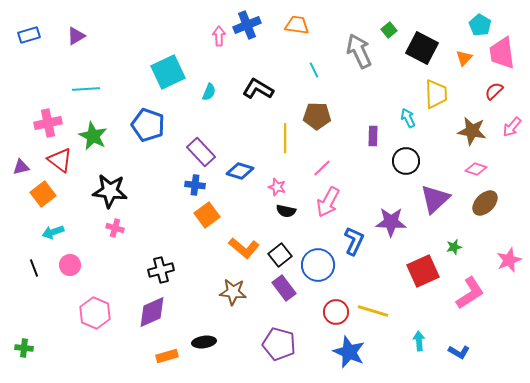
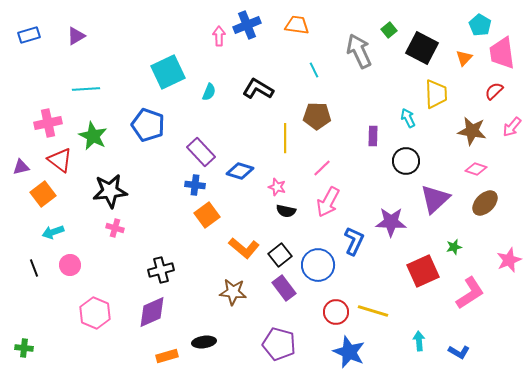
black star at (110, 191): rotated 12 degrees counterclockwise
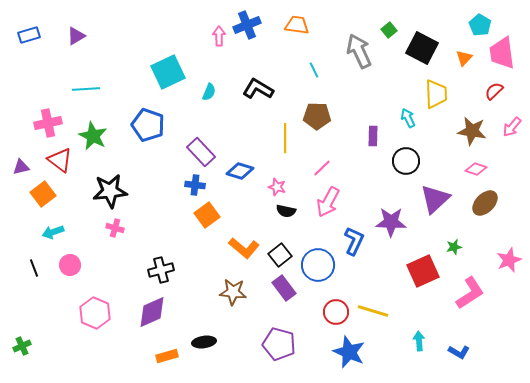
green cross at (24, 348): moved 2 px left, 2 px up; rotated 30 degrees counterclockwise
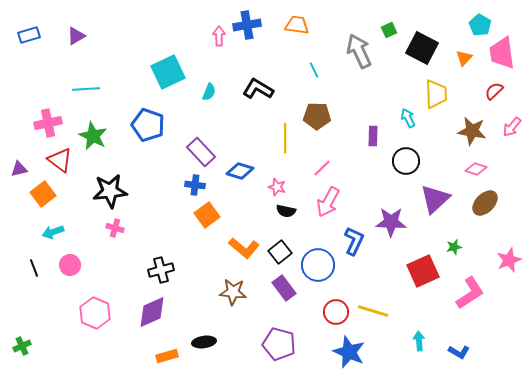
blue cross at (247, 25): rotated 12 degrees clockwise
green square at (389, 30): rotated 14 degrees clockwise
purple triangle at (21, 167): moved 2 px left, 2 px down
black square at (280, 255): moved 3 px up
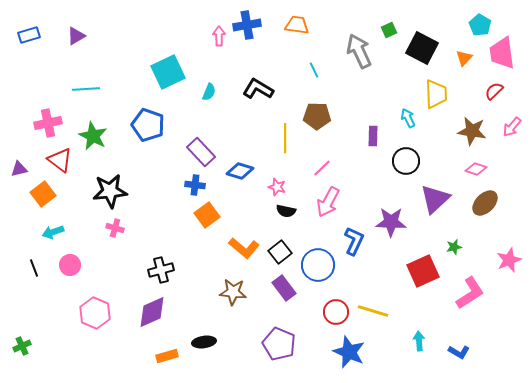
purple pentagon at (279, 344): rotated 8 degrees clockwise
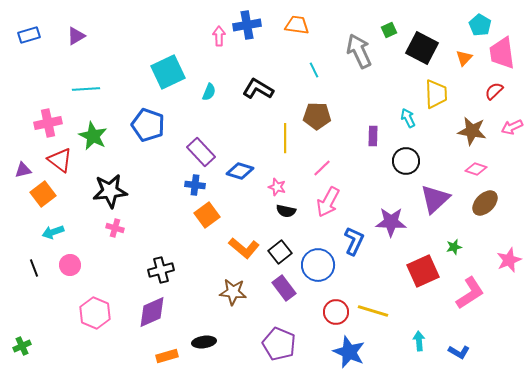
pink arrow at (512, 127): rotated 25 degrees clockwise
purple triangle at (19, 169): moved 4 px right, 1 px down
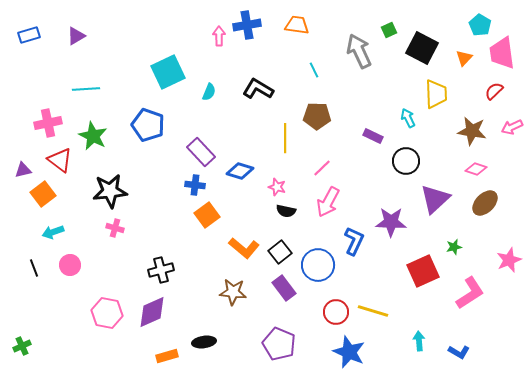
purple rectangle at (373, 136): rotated 66 degrees counterclockwise
pink hexagon at (95, 313): moved 12 px right; rotated 12 degrees counterclockwise
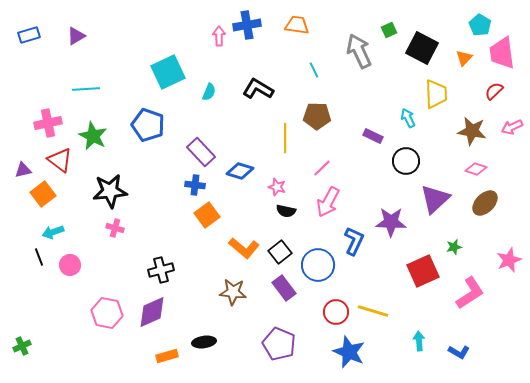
black line at (34, 268): moved 5 px right, 11 px up
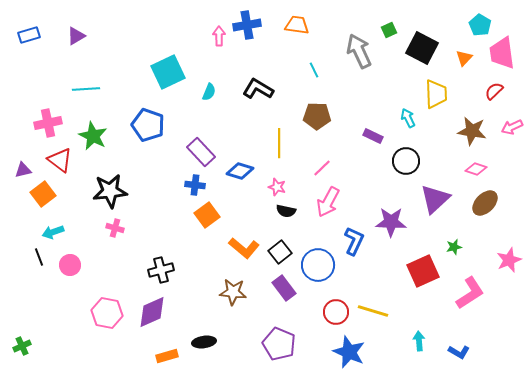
yellow line at (285, 138): moved 6 px left, 5 px down
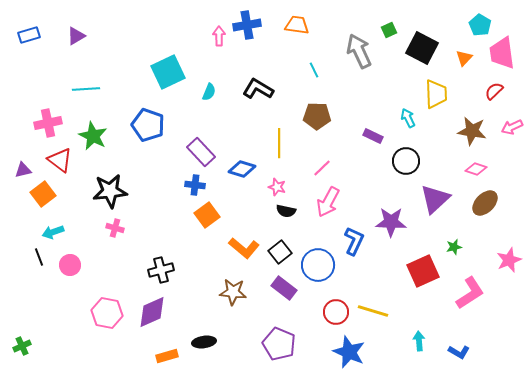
blue diamond at (240, 171): moved 2 px right, 2 px up
purple rectangle at (284, 288): rotated 15 degrees counterclockwise
